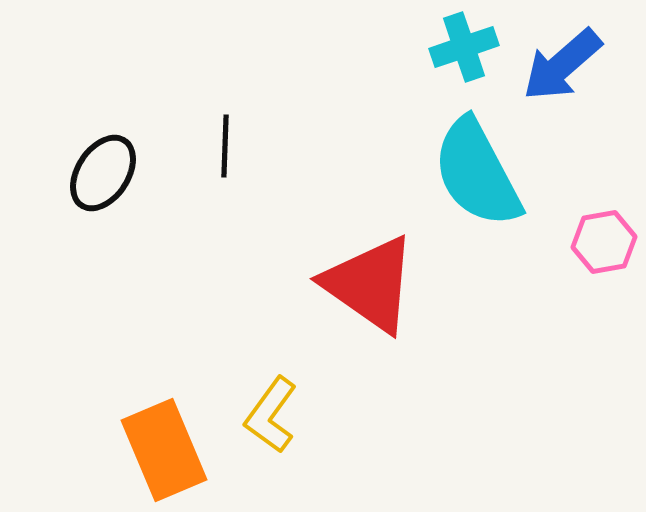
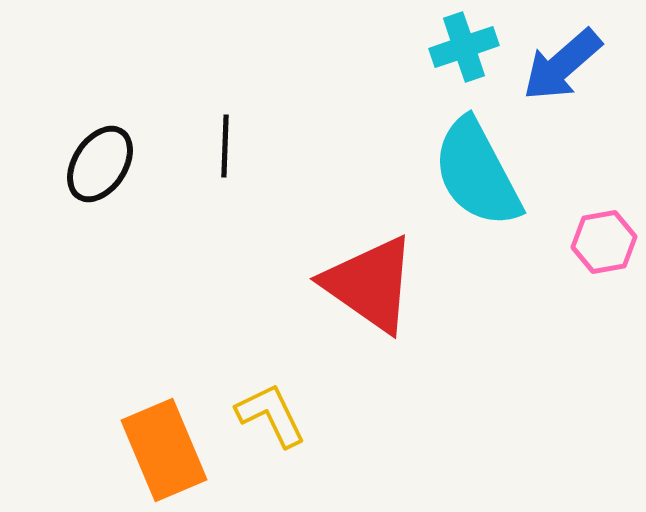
black ellipse: moved 3 px left, 9 px up
yellow L-shape: rotated 118 degrees clockwise
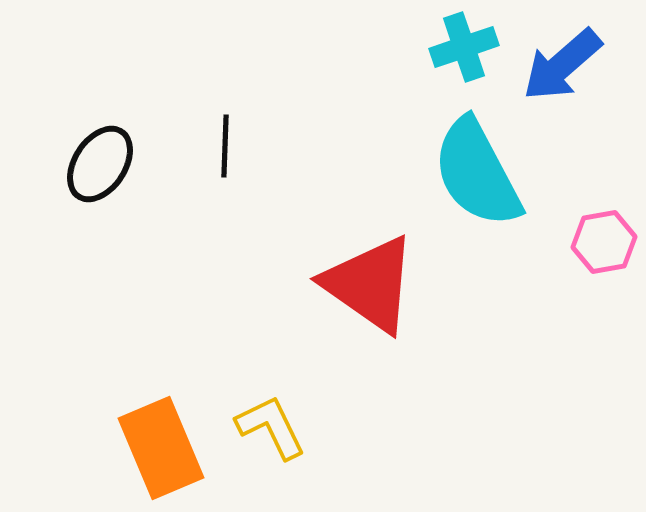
yellow L-shape: moved 12 px down
orange rectangle: moved 3 px left, 2 px up
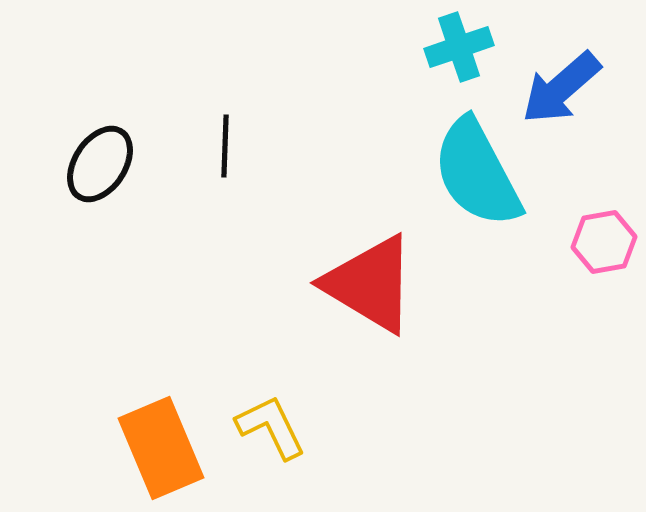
cyan cross: moved 5 px left
blue arrow: moved 1 px left, 23 px down
red triangle: rotated 4 degrees counterclockwise
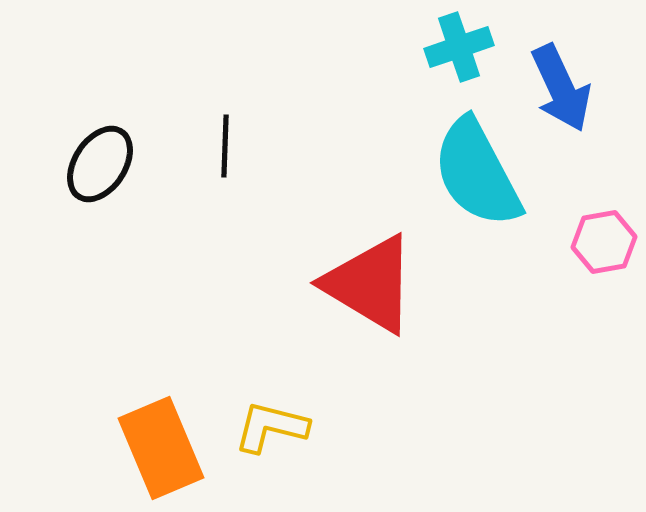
blue arrow: rotated 74 degrees counterclockwise
yellow L-shape: rotated 50 degrees counterclockwise
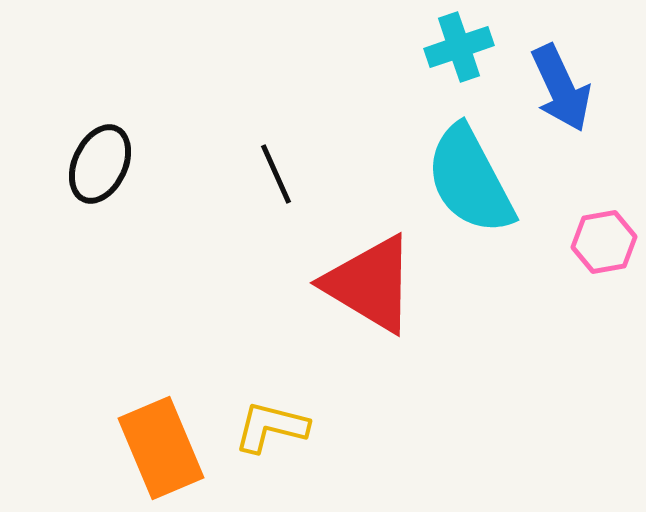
black line: moved 51 px right, 28 px down; rotated 26 degrees counterclockwise
black ellipse: rotated 8 degrees counterclockwise
cyan semicircle: moved 7 px left, 7 px down
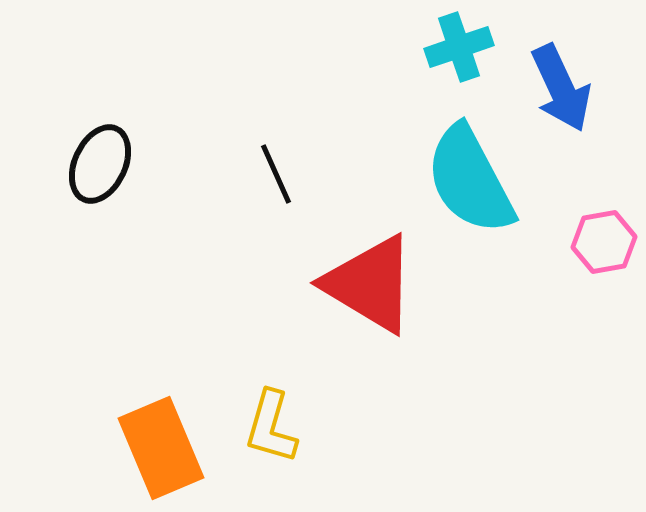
yellow L-shape: rotated 88 degrees counterclockwise
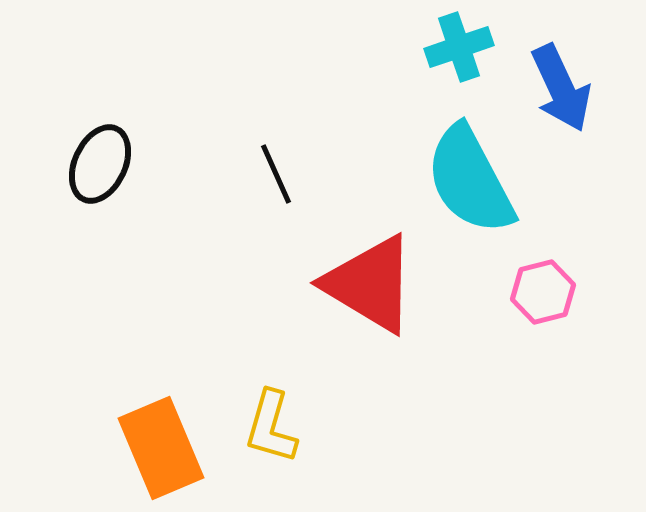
pink hexagon: moved 61 px left, 50 px down; rotated 4 degrees counterclockwise
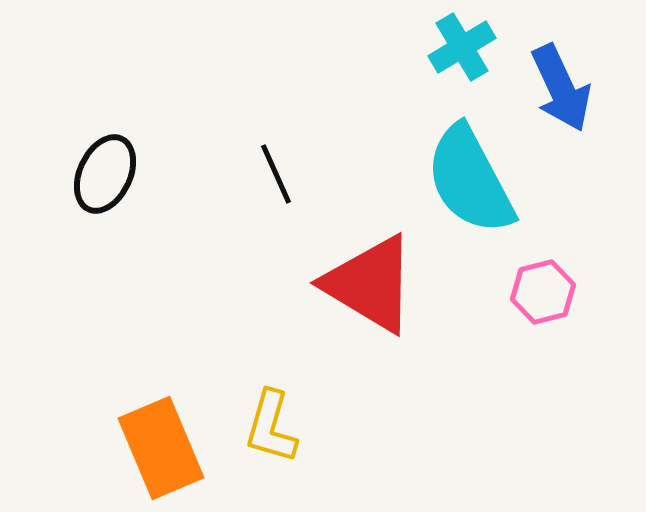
cyan cross: moved 3 px right; rotated 12 degrees counterclockwise
black ellipse: moved 5 px right, 10 px down
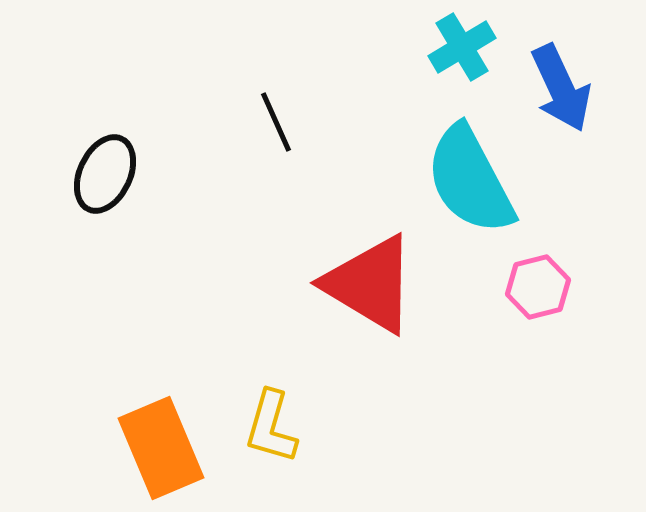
black line: moved 52 px up
pink hexagon: moved 5 px left, 5 px up
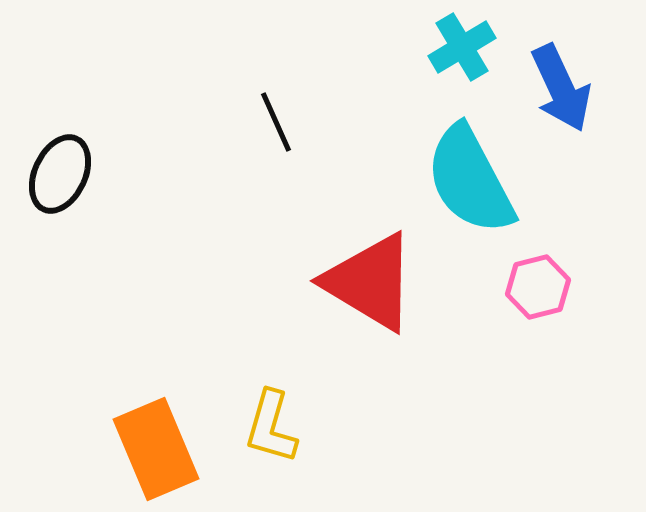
black ellipse: moved 45 px left
red triangle: moved 2 px up
orange rectangle: moved 5 px left, 1 px down
